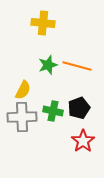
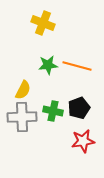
yellow cross: rotated 15 degrees clockwise
green star: rotated 12 degrees clockwise
red star: rotated 25 degrees clockwise
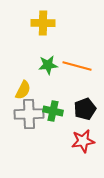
yellow cross: rotated 20 degrees counterclockwise
black pentagon: moved 6 px right, 1 px down
gray cross: moved 7 px right, 3 px up
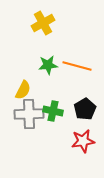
yellow cross: rotated 30 degrees counterclockwise
black pentagon: rotated 10 degrees counterclockwise
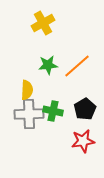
orange line: rotated 56 degrees counterclockwise
yellow semicircle: moved 4 px right; rotated 24 degrees counterclockwise
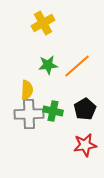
red star: moved 2 px right, 4 px down
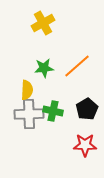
green star: moved 4 px left, 3 px down
black pentagon: moved 2 px right
red star: rotated 10 degrees clockwise
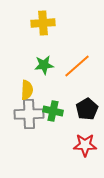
yellow cross: rotated 25 degrees clockwise
green star: moved 3 px up
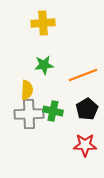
orange line: moved 6 px right, 9 px down; rotated 20 degrees clockwise
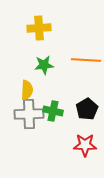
yellow cross: moved 4 px left, 5 px down
orange line: moved 3 px right, 15 px up; rotated 24 degrees clockwise
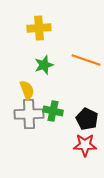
orange line: rotated 16 degrees clockwise
green star: rotated 12 degrees counterclockwise
yellow semicircle: rotated 24 degrees counterclockwise
black pentagon: moved 10 px down; rotated 15 degrees counterclockwise
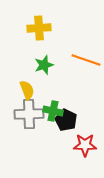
black pentagon: moved 21 px left, 1 px down
